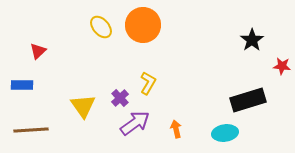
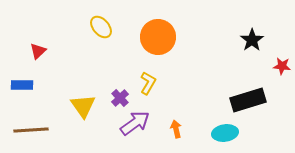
orange circle: moved 15 px right, 12 px down
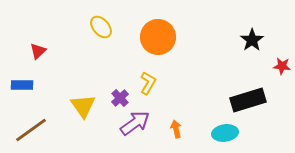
brown line: rotated 32 degrees counterclockwise
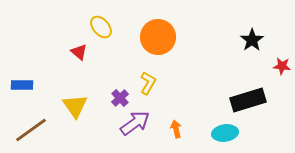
red triangle: moved 41 px right, 1 px down; rotated 36 degrees counterclockwise
yellow triangle: moved 8 px left
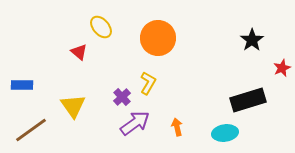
orange circle: moved 1 px down
red star: moved 2 px down; rotated 30 degrees counterclockwise
purple cross: moved 2 px right, 1 px up
yellow triangle: moved 2 px left
orange arrow: moved 1 px right, 2 px up
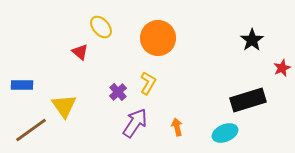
red triangle: moved 1 px right
purple cross: moved 4 px left, 5 px up
yellow triangle: moved 9 px left
purple arrow: rotated 20 degrees counterclockwise
cyan ellipse: rotated 15 degrees counterclockwise
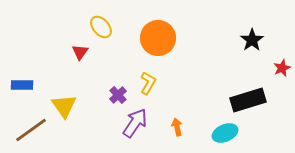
red triangle: rotated 24 degrees clockwise
purple cross: moved 3 px down
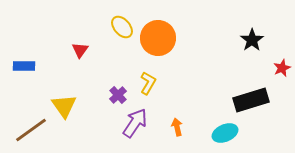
yellow ellipse: moved 21 px right
red triangle: moved 2 px up
blue rectangle: moved 2 px right, 19 px up
black rectangle: moved 3 px right
